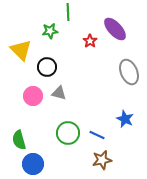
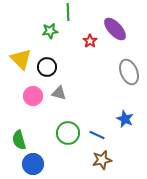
yellow triangle: moved 9 px down
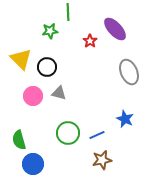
blue line: rotated 49 degrees counterclockwise
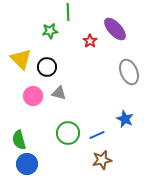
blue circle: moved 6 px left
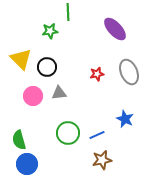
red star: moved 7 px right, 33 px down; rotated 24 degrees clockwise
gray triangle: rotated 21 degrees counterclockwise
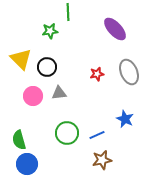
green circle: moved 1 px left
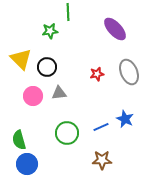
blue line: moved 4 px right, 8 px up
brown star: rotated 12 degrees clockwise
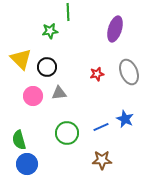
purple ellipse: rotated 60 degrees clockwise
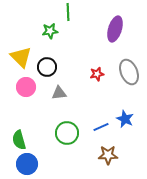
yellow triangle: moved 2 px up
pink circle: moved 7 px left, 9 px up
brown star: moved 6 px right, 5 px up
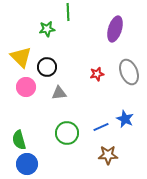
green star: moved 3 px left, 2 px up
